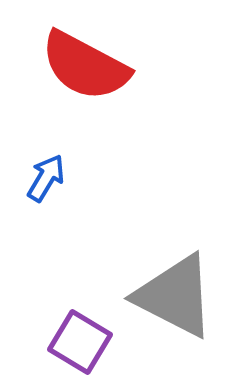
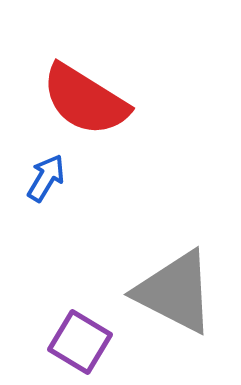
red semicircle: moved 34 px down; rotated 4 degrees clockwise
gray triangle: moved 4 px up
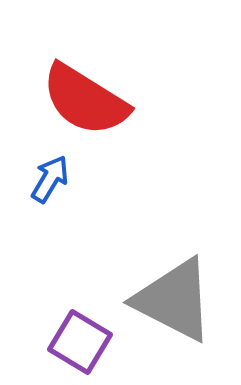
blue arrow: moved 4 px right, 1 px down
gray triangle: moved 1 px left, 8 px down
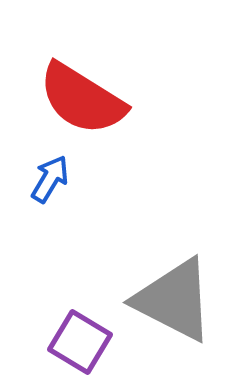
red semicircle: moved 3 px left, 1 px up
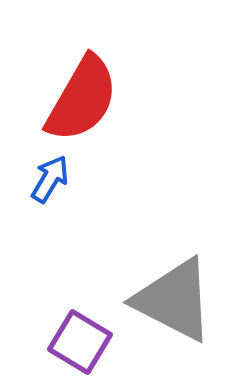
red semicircle: rotated 92 degrees counterclockwise
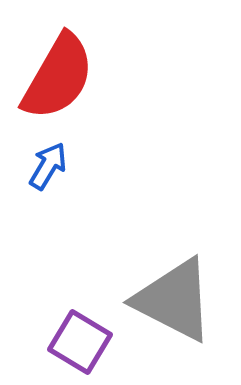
red semicircle: moved 24 px left, 22 px up
blue arrow: moved 2 px left, 13 px up
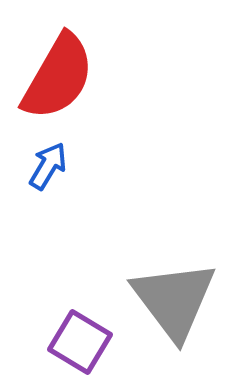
gray triangle: rotated 26 degrees clockwise
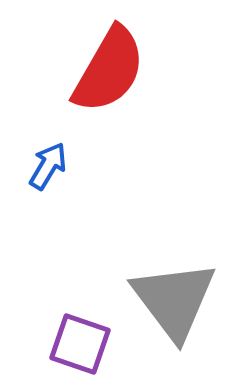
red semicircle: moved 51 px right, 7 px up
purple square: moved 2 px down; rotated 12 degrees counterclockwise
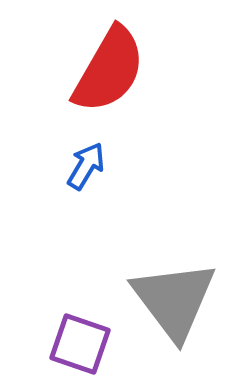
blue arrow: moved 38 px right
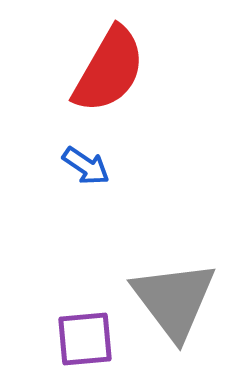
blue arrow: rotated 93 degrees clockwise
purple square: moved 5 px right, 5 px up; rotated 24 degrees counterclockwise
